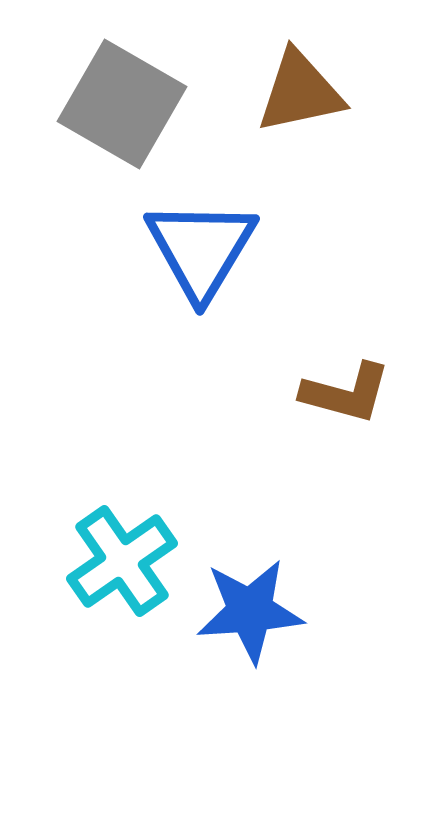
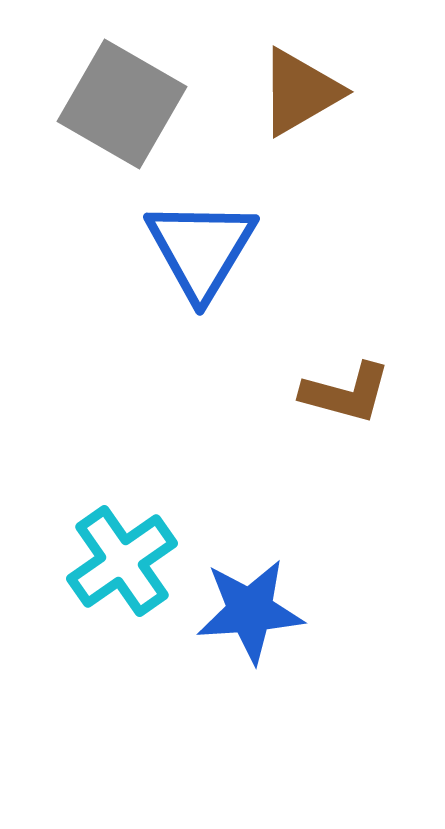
brown triangle: rotated 18 degrees counterclockwise
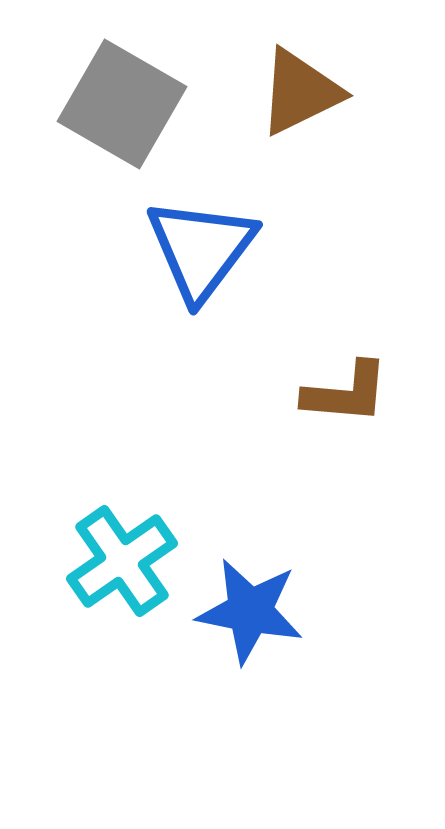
brown triangle: rotated 4 degrees clockwise
blue triangle: rotated 6 degrees clockwise
brown L-shape: rotated 10 degrees counterclockwise
blue star: rotated 15 degrees clockwise
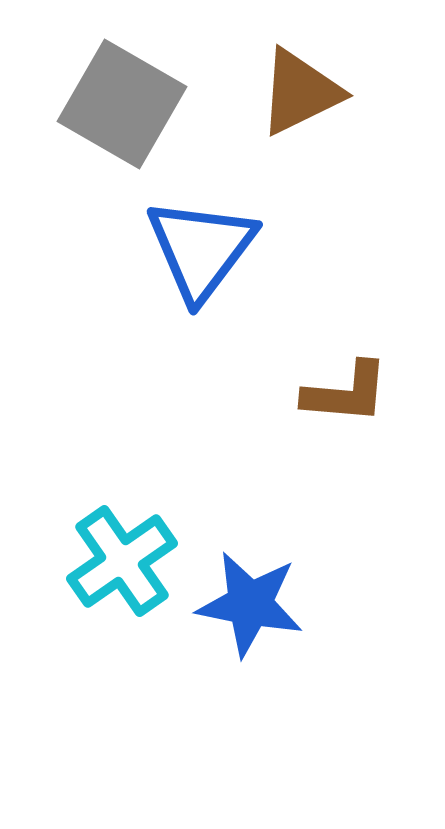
blue star: moved 7 px up
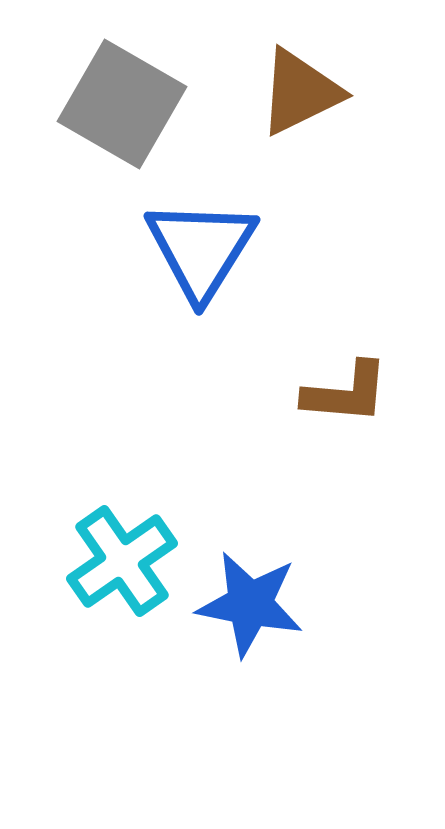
blue triangle: rotated 5 degrees counterclockwise
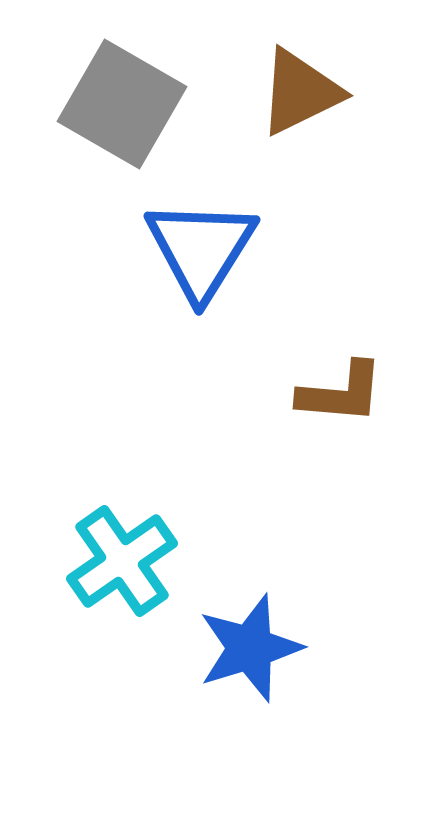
brown L-shape: moved 5 px left
blue star: moved 44 px down; rotated 28 degrees counterclockwise
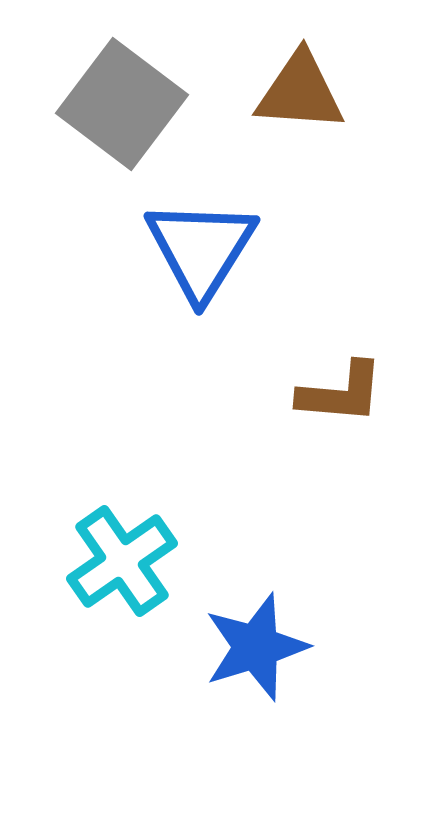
brown triangle: rotated 30 degrees clockwise
gray square: rotated 7 degrees clockwise
blue star: moved 6 px right, 1 px up
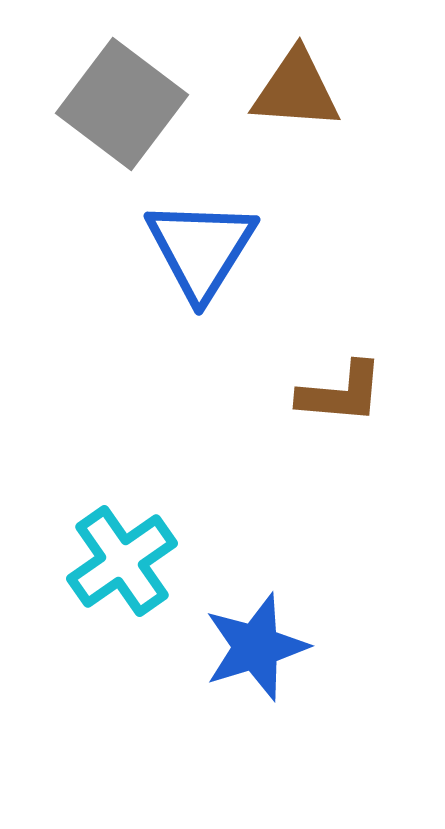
brown triangle: moved 4 px left, 2 px up
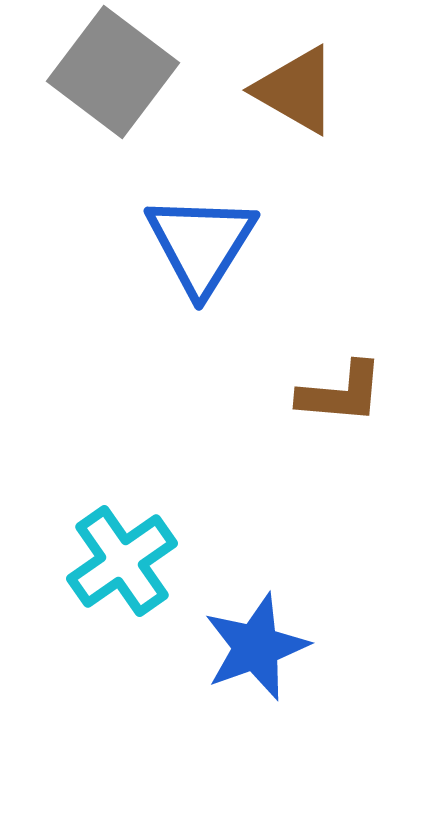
brown triangle: rotated 26 degrees clockwise
gray square: moved 9 px left, 32 px up
blue triangle: moved 5 px up
blue star: rotated 3 degrees counterclockwise
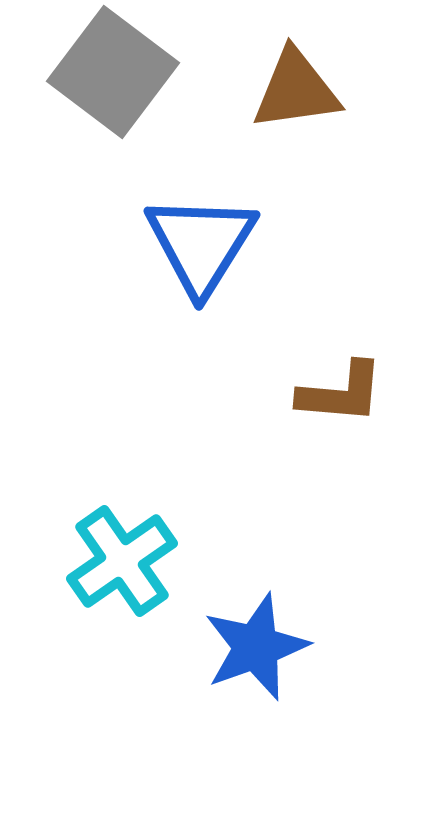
brown triangle: rotated 38 degrees counterclockwise
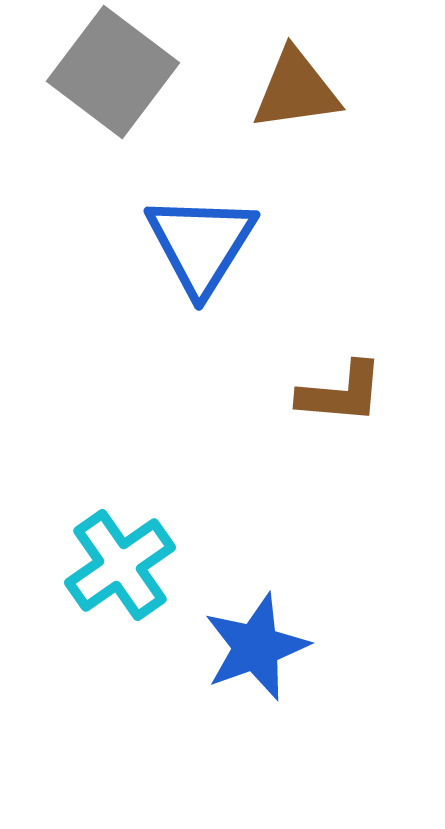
cyan cross: moved 2 px left, 4 px down
